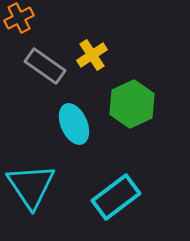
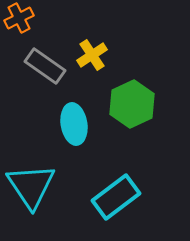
cyan ellipse: rotated 15 degrees clockwise
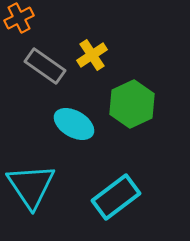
cyan ellipse: rotated 51 degrees counterclockwise
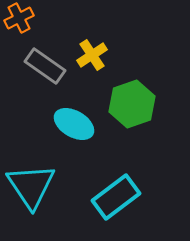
green hexagon: rotated 6 degrees clockwise
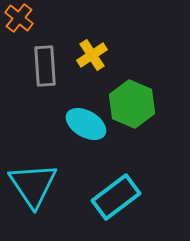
orange cross: rotated 24 degrees counterclockwise
gray rectangle: rotated 51 degrees clockwise
green hexagon: rotated 18 degrees counterclockwise
cyan ellipse: moved 12 px right
cyan triangle: moved 2 px right, 1 px up
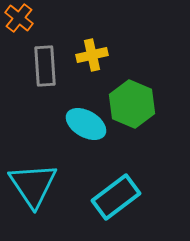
yellow cross: rotated 20 degrees clockwise
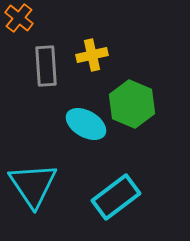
gray rectangle: moved 1 px right
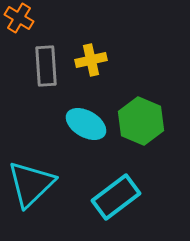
orange cross: rotated 8 degrees counterclockwise
yellow cross: moved 1 px left, 5 px down
green hexagon: moved 9 px right, 17 px down
cyan triangle: moved 2 px left, 1 px up; rotated 20 degrees clockwise
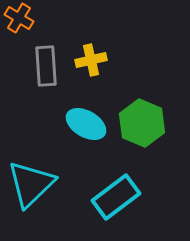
green hexagon: moved 1 px right, 2 px down
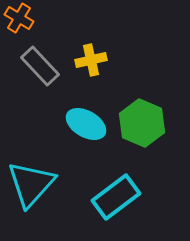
gray rectangle: moved 6 px left; rotated 39 degrees counterclockwise
cyan triangle: rotated 4 degrees counterclockwise
